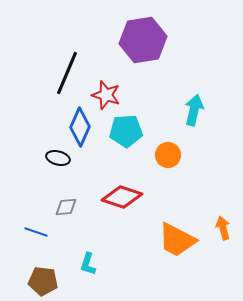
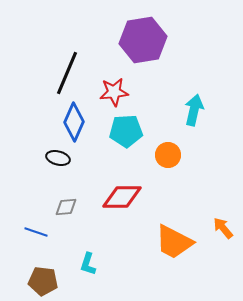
red star: moved 8 px right, 3 px up; rotated 24 degrees counterclockwise
blue diamond: moved 6 px left, 5 px up
red diamond: rotated 18 degrees counterclockwise
orange arrow: rotated 25 degrees counterclockwise
orange trapezoid: moved 3 px left, 2 px down
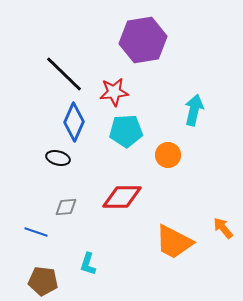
black line: moved 3 px left, 1 px down; rotated 69 degrees counterclockwise
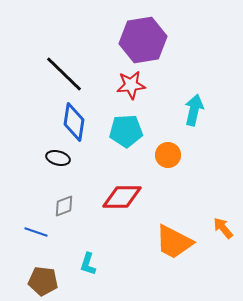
red star: moved 17 px right, 7 px up
blue diamond: rotated 15 degrees counterclockwise
gray diamond: moved 2 px left, 1 px up; rotated 15 degrees counterclockwise
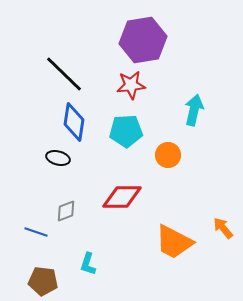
gray diamond: moved 2 px right, 5 px down
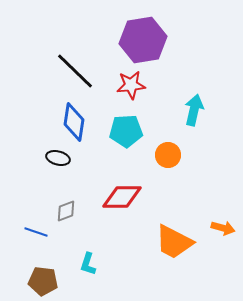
black line: moved 11 px right, 3 px up
orange arrow: rotated 145 degrees clockwise
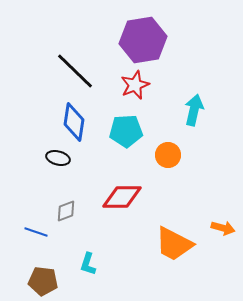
red star: moved 4 px right; rotated 16 degrees counterclockwise
orange trapezoid: moved 2 px down
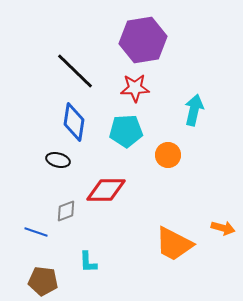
red star: moved 3 px down; rotated 20 degrees clockwise
black ellipse: moved 2 px down
red diamond: moved 16 px left, 7 px up
cyan L-shape: moved 2 px up; rotated 20 degrees counterclockwise
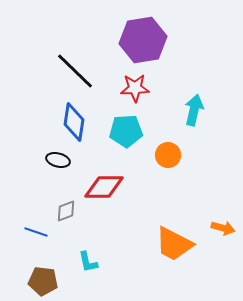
red diamond: moved 2 px left, 3 px up
cyan L-shape: rotated 10 degrees counterclockwise
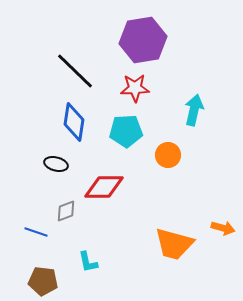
black ellipse: moved 2 px left, 4 px down
orange trapezoid: rotated 12 degrees counterclockwise
